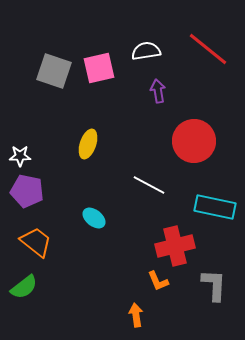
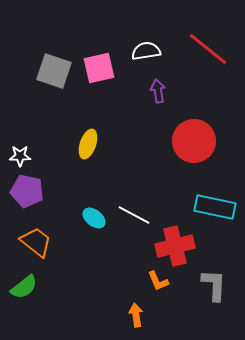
white line: moved 15 px left, 30 px down
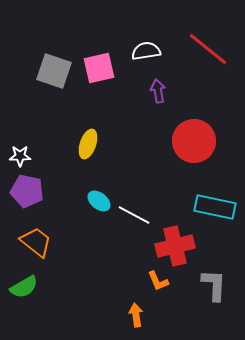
cyan ellipse: moved 5 px right, 17 px up
green semicircle: rotated 8 degrees clockwise
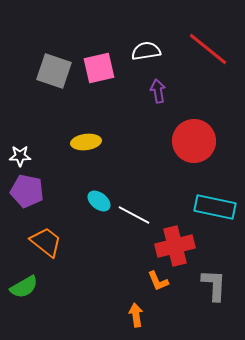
yellow ellipse: moved 2 px left, 2 px up; rotated 64 degrees clockwise
orange trapezoid: moved 10 px right
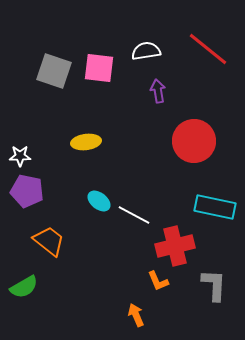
pink square: rotated 20 degrees clockwise
orange trapezoid: moved 3 px right, 1 px up
orange arrow: rotated 15 degrees counterclockwise
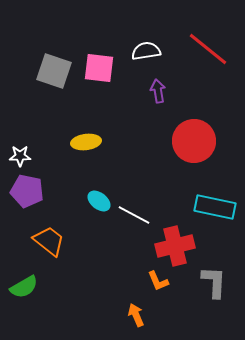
gray L-shape: moved 3 px up
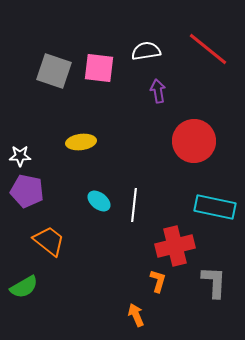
yellow ellipse: moved 5 px left
white line: moved 10 px up; rotated 68 degrees clockwise
orange L-shape: rotated 140 degrees counterclockwise
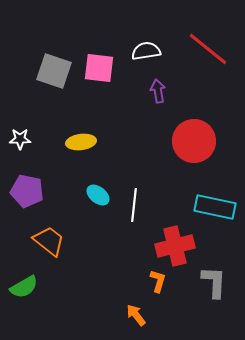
white star: moved 17 px up
cyan ellipse: moved 1 px left, 6 px up
orange arrow: rotated 15 degrees counterclockwise
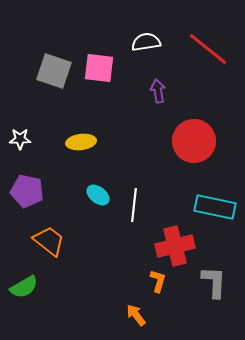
white semicircle: moved 9 px up
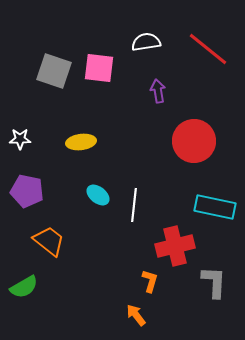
orange L-shape: moved 8 px left
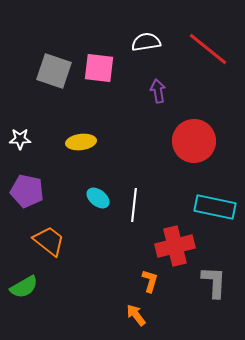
cyan ellipse: moved 3 px down
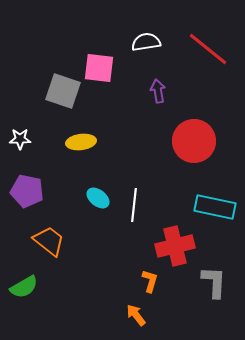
gray square: moved 9 px right, 20 px down
